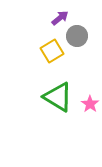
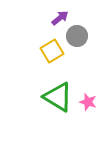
pink star: moved 2 px left, 2 px up; rotated 18 degrees counterclockwise
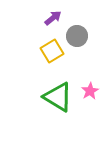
purple arrow: moved 7 px left
pink star: moved 2 px right, 11 px up; rotated 24 degrees clockwise
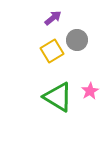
gray circle: moved 4 px down
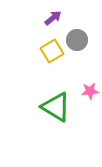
pink star: rotated 24 degrees clockwise
green triangle: moved 2 px left, 10 px down
